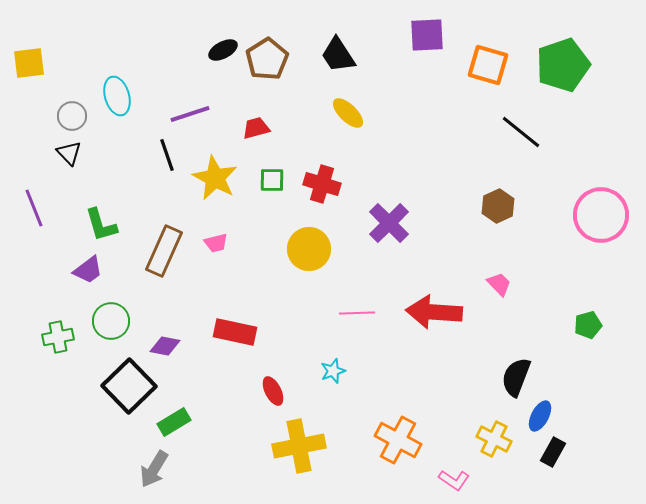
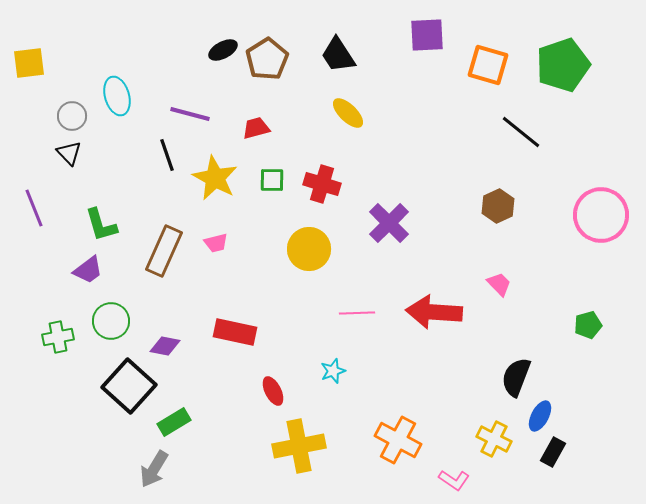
purple line at (190, 114): rotated 33 degrees clockwise
black square at (129, 386): rotated 4 degrees counterclockwise
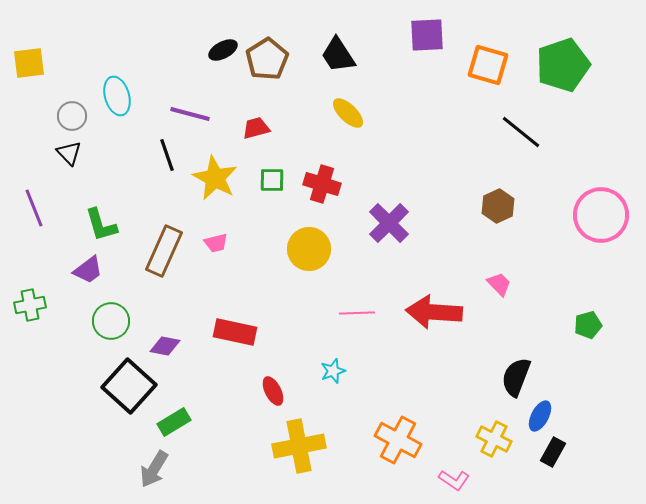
green cross at (58, 337): moved 28 px left, 32 px up
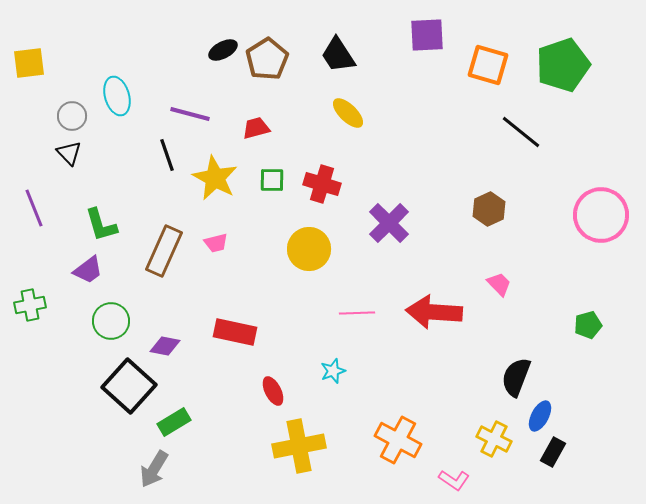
brown hexagon at (498, 206): moved 9 px left, 3 px down
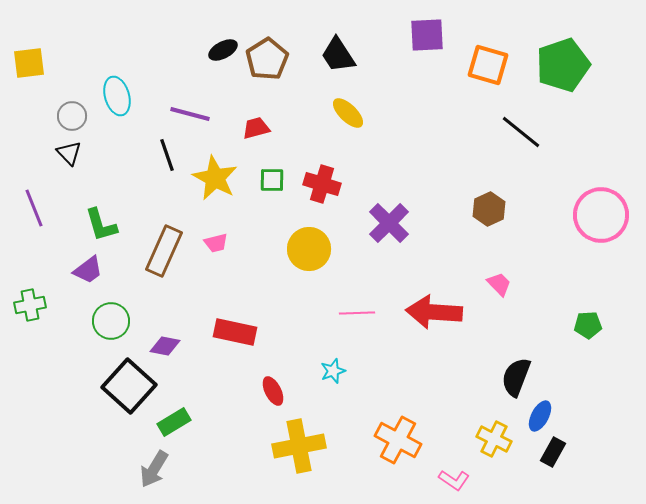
green pentagon at (588, 325): rotated 12 degrees clockwise
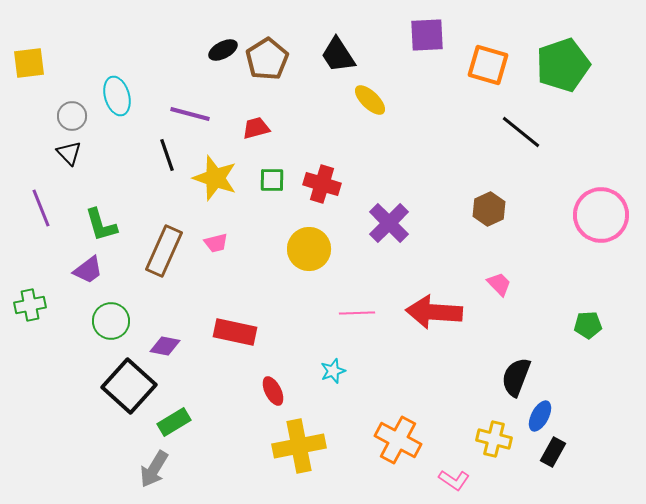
yellow ellipse at (348, 113): moved 22 px right, 13 px up
yellow star at (215, 178): rotated 9 degrees counterclockwise
purple line at (34, 208): moved 7 px right
yellow cross at (494, 439): rotated 12 degrees counterclockwise
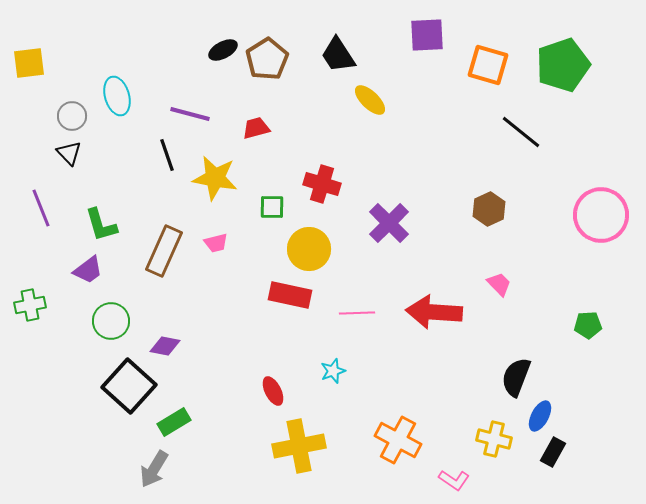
yellow star at (215, 178): rotated 9 degrees counterclockwise
green square at (272, 180): moved 27 px down
red rectangle at (235, 332): moved 55 px right, 37 px up
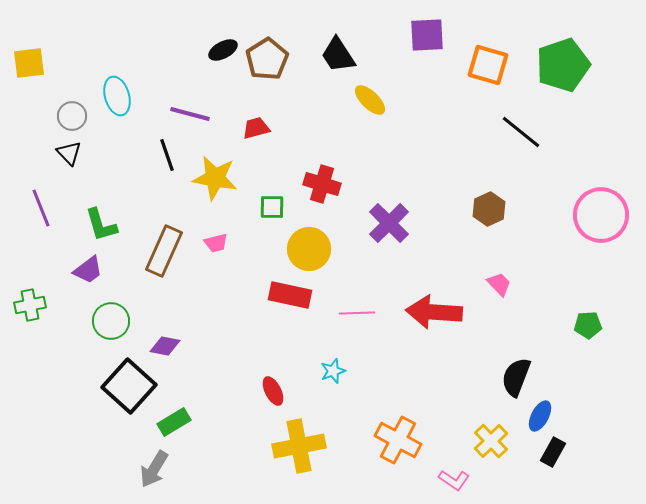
yellow cross at (494, 439): moved 3 px left, 2 px down; rotated 32 degrees clockwise
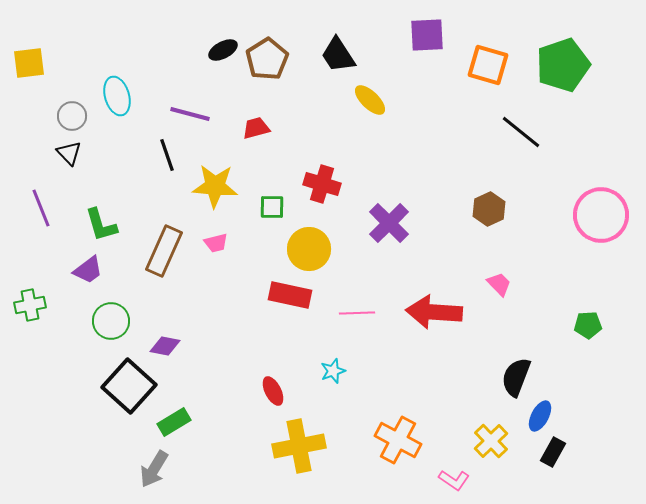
yellow star at (215, 178): moved 8 px down; rotated 6 degrees counterclockwise
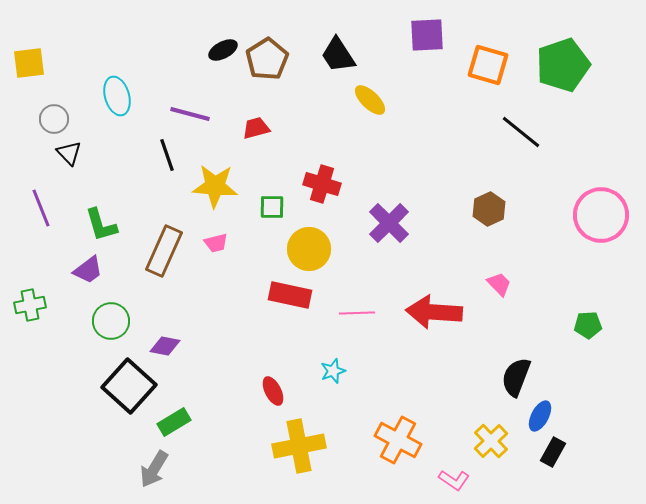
gray circle at (72, 116): moved 18 px left, 3 px down
